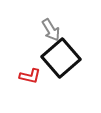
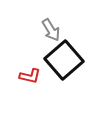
black square: moved 3 px right, 2 px down
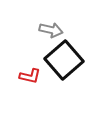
gray arrow: rotated 45 degrees counterclockwise
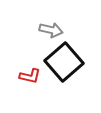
black square: moved 2 px down
